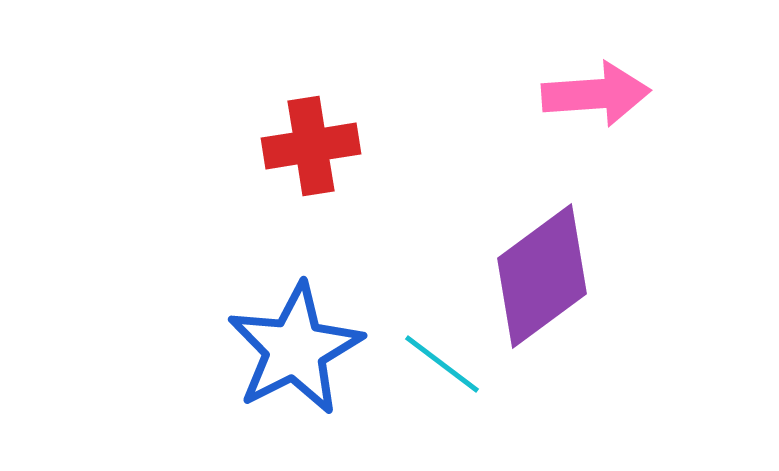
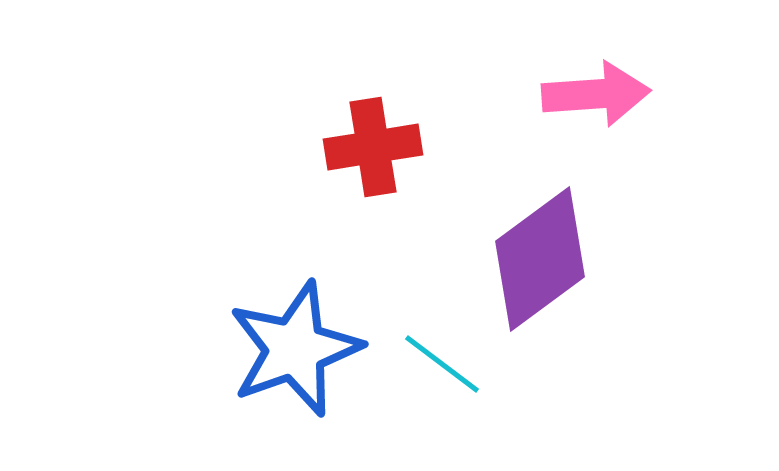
red cross: moved 62 px right, 1 px down
purple diamond: moved 2 px left, 17 px up
blue star: rotated 7 degrees clockwise
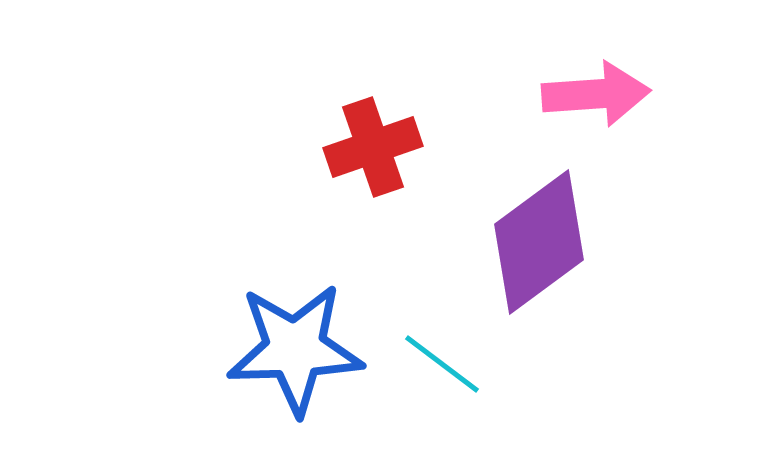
red cross: rotated 10 degrees counterclockwise
purple diamond: moved 1 px left, 17 px up
blue star: rotated 18 degrees clockwise
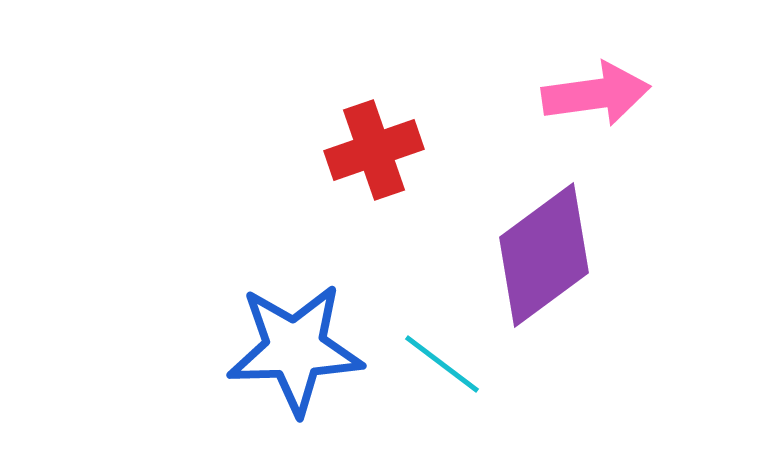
pink arrow: rotated 4 degrees counterclockwise
red cross: moved 1 px right, 3 px down
purple diamond: moved 5 px right, 13 px down
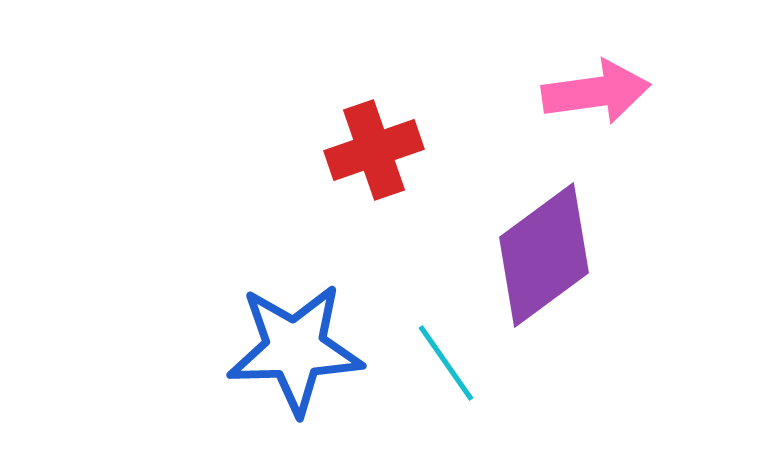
pink arrow: moved 2 px up
cyan line: moved 4 px right, 1 px up; rotated 18 degrees clockwise
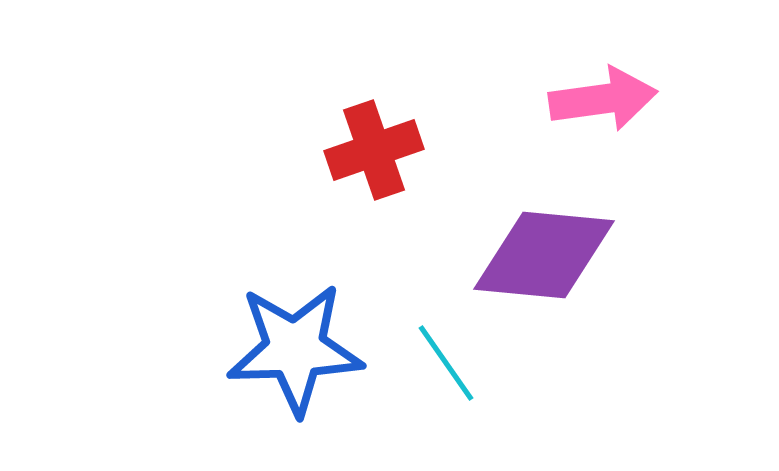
pink arrow: moved 7 px right, 7 px down
purple diamond: rotated 42 degrees clockwise
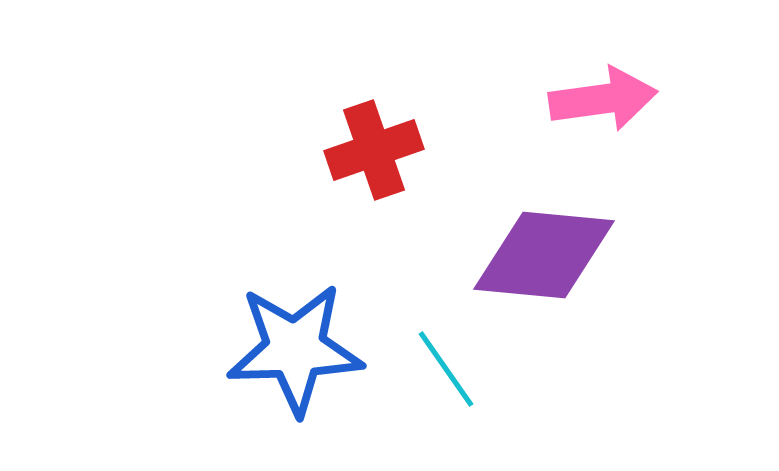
cyan line: moved 6 px down
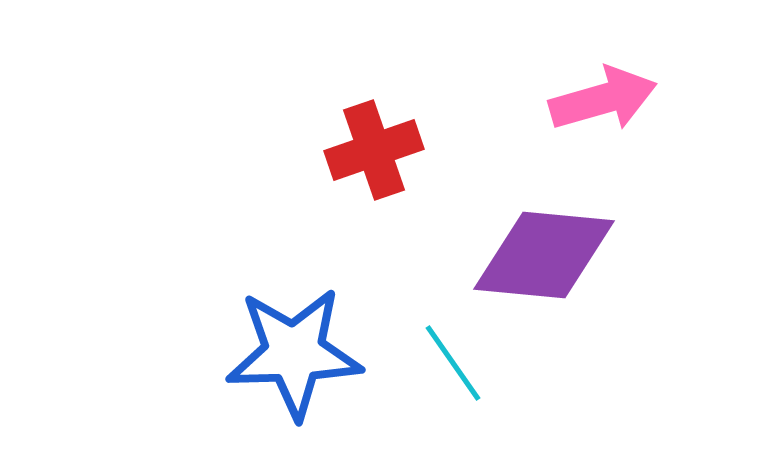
pink arrow: rotated 8 degrees counterclockwise
blue star: moved 1 px left, 4 px down
cyan line: moved 7 px right, 6 px up
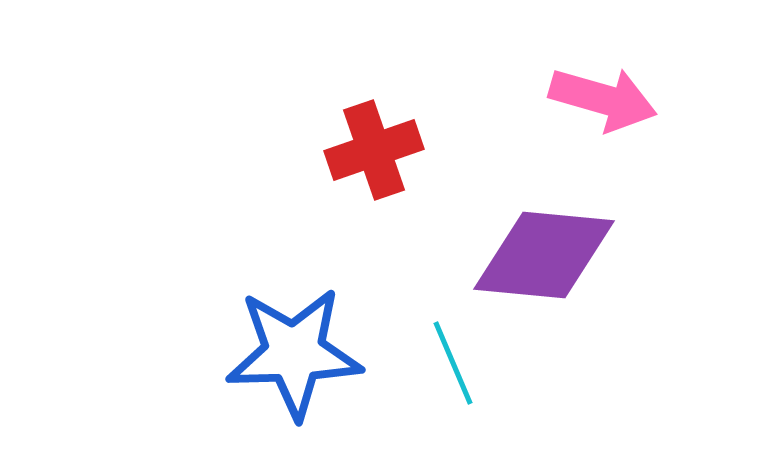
pink arrow: rotated 32 degrees clockwise
cyan line: rotated 12 degrees clockwise
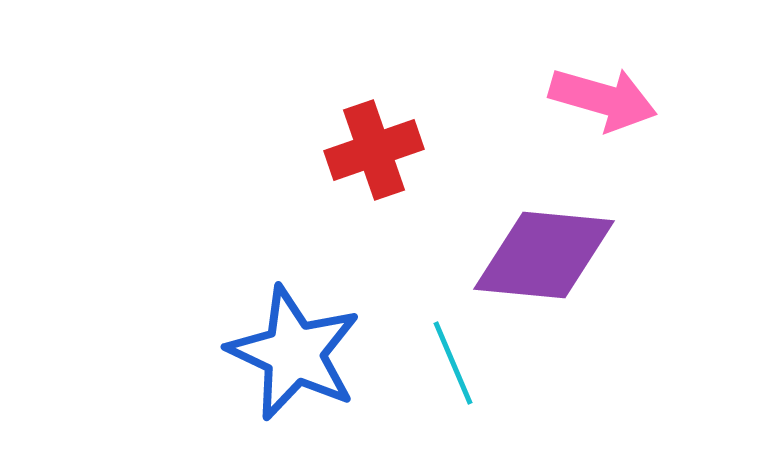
blue star: rotated 27 degrees clockwise
